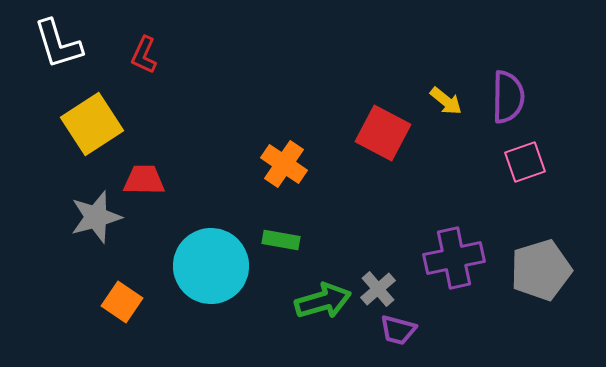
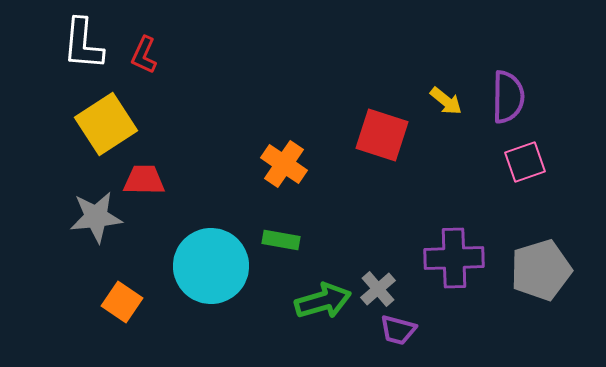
white L-shape: moved 25 px right; rotated 22 degrees clockwise
yellow square: moved 14 px right
red square: moved 1 px left, 2 px down; rotated 10 degrees counterclockwise
gray star: rotated 10 degrees clockwise
purple cross: rotated 10 degrees clockwise
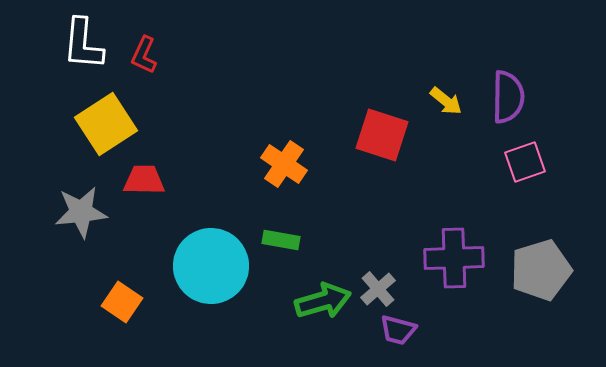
gray star: moved 15 px left, 5 px up
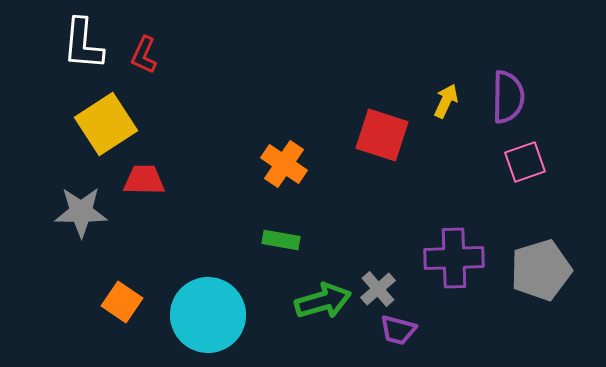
yellow arrow: rotated 104 degrees counterclockwise
gray star: rotated 6 degrees clockwise
cyan circle: moved 3 px left, 49 px down
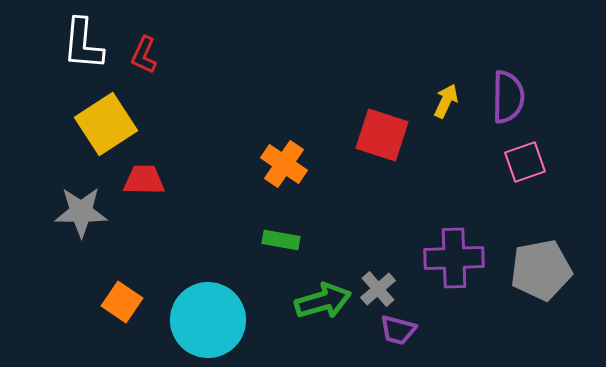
gray pentagon: rotated 6 degrees clockwise
cyan circle: moved 5 px down
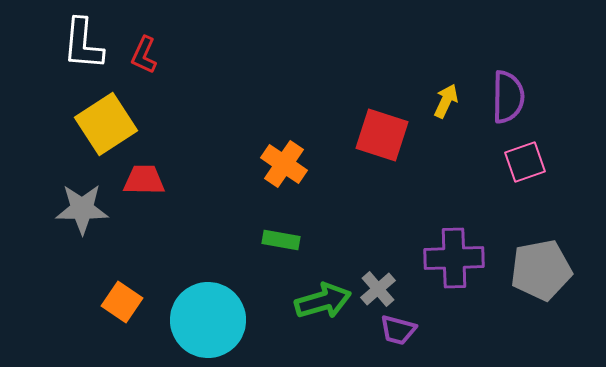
gray star: moved 1 px right, 3 px up
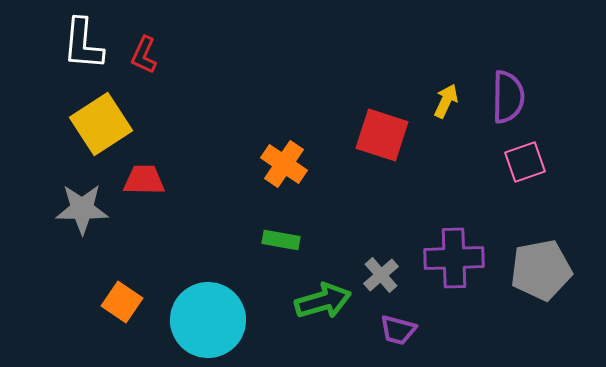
yellow square: moved 5 px left
gray cross: moved 3 px right, 14 px up
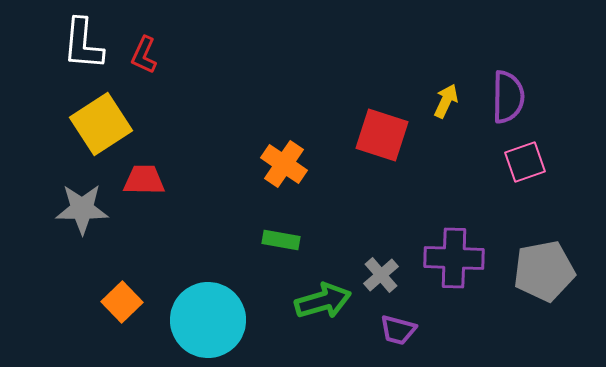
purple cross: rotated 4 degrees clockwise
gray pentagon: moved 3 px right, 1 px down
orange square: rotated 12 degrees clockwise
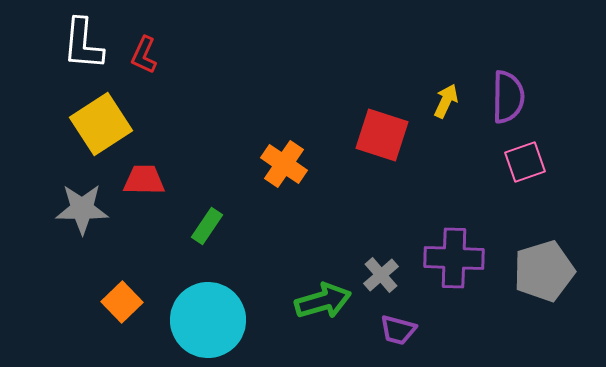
green rectangle: moved 74 px left, 14 px up; rotated 66 degrees counterclockwise
gray pentagon: rotated 6 degrees counterclockwise
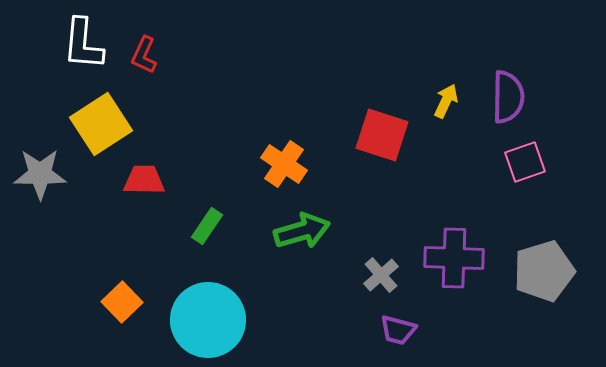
gray star: moved 42 px left, 35 px up
green arrow: moved 21 px left, 70 px up
